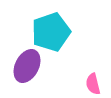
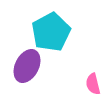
cyan pentagon: rotated 9 degrees counterclockwise
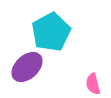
purple ellipse: moved 1 px down; rotated 20 degrees clockwise
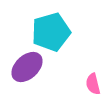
cyan pentagon: rotated 12 degrees clockwise
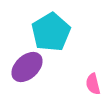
cyan pentagon: rotated 15 degrees counterclockwise
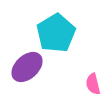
cyan pentagon: moved 5 px right, 1 px down
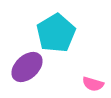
pink semicircle: rotated 60 degrees counterclockwise
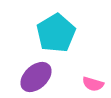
purple ellipse: moved 9 px right, 10 px down
